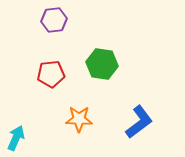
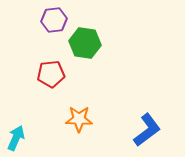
green hexagon: moved 17 px left, 21 px up
blue L-shape: moved 8 px right, 8 px down
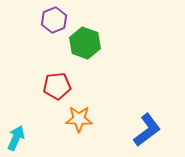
purple hexagon: rotated 15 degrees counterclockwise
green hexagon: rotated 12 degrees clockwise
red pentagon: moved 6 px right, 12 px down
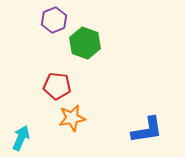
red pentagon: rotated 12 degrees clockwise
orange star: moved 7 px left, 1 px up; rotated 12 degrees counterclockwise
blue L-shape: rotated 28 degrees clockwise
cyan arrow: moved 5 px right
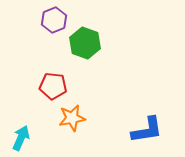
red pentagon: moved 4 px left
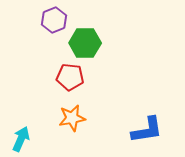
green hexagon: rotated 20 degrees counterclockwise
red pentagon: moved 17 px right, 9 px up
cyan arrow: moved 1 px down
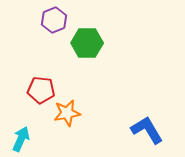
green hexagon: moved 2 px right
red pentagon: moved 29 px left, 13 px down
orange star: moved 5 px left, 5 px up
blue L-shape: rotated 112 degrees counterclockwise
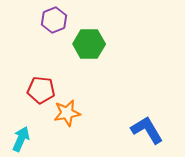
green hexagon: moved 2 px right, 1 px down
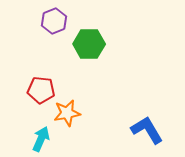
purple hexagon: moved 1 px down
cyan arrow: moved 20 px right
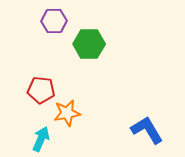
purple hexagon: rotated 20 degrees clockwise
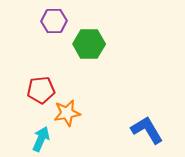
red pentagon: rotated 12 degrees counterclockwise
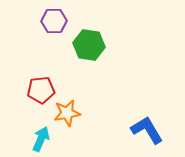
green hexagon: moved 1 px down; rotated 8 degrees clockwise
